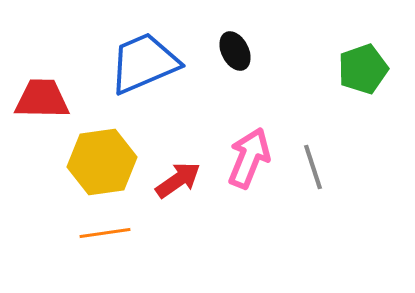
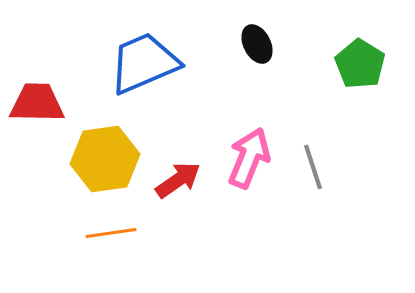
black ellipse: moved 22 px right, 7 px up
green pentagon: moved 3 px left, 5 px up; rotated 21 degrees counterclockwise
red trapezoid: moved 5 px left, 4 px down
yellow hexagon: moved 3 px right, 3 px up
orange line: moved 6 px right
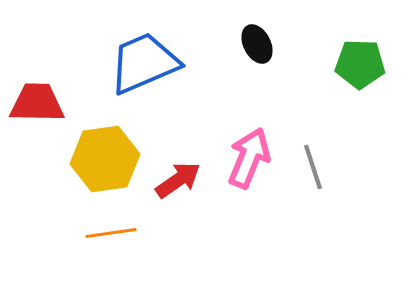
green pentagon: rotated 30 degrees counterclockwise
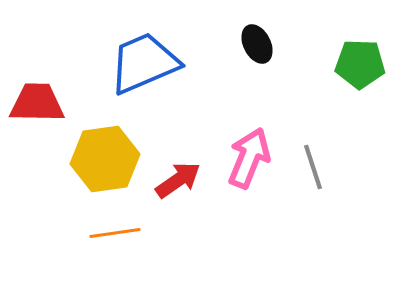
orange line: moved 4 px right
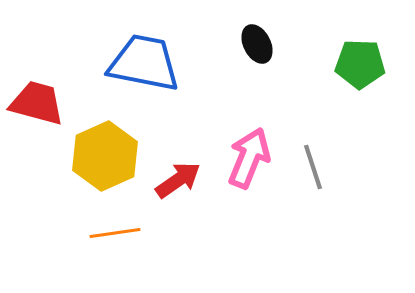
blue trapezoid: rotated 34 degrees clockwise
red trapezoid: rotated 14 degrees clockwise
yellow hexagon: moved 3 px up; rotated 16 degrees counterclockwise
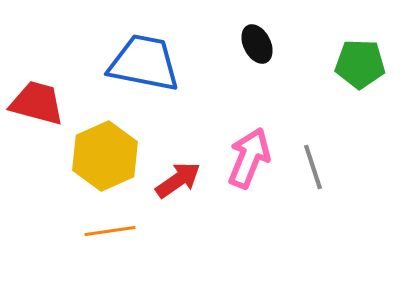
orange line: moved 5 px left, 2 px up
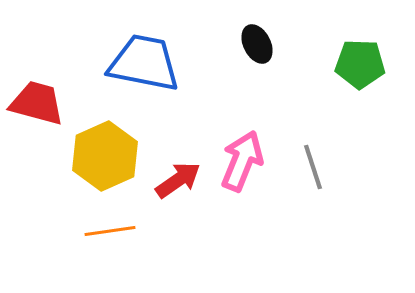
pink arrow: moved 7 px left, 3 px down
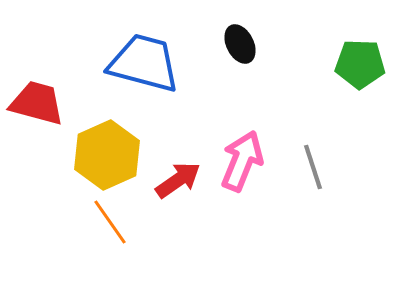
black ellipse: moved 17 px left
blue trapezoid: rotated 4 degrees clockwise
yellow hexagon: moved 2 px right, 1 px up
orange line: moved 9 px up; rotated 63 degrees clockwise
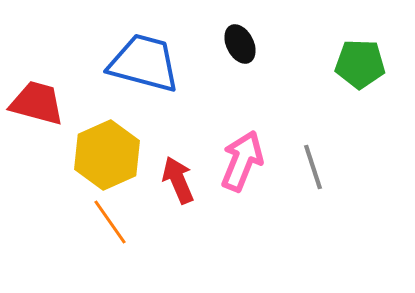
red arrow: rotated 78 degrees counterclockwise
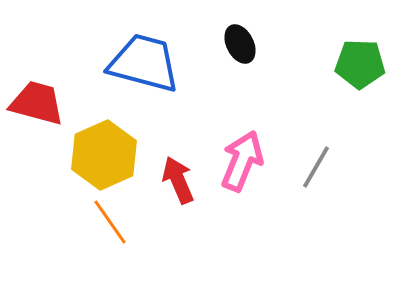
yellow hexagon: moved 3 px left
gray line: moved 3 px right; rotated 48 degrees clockwise
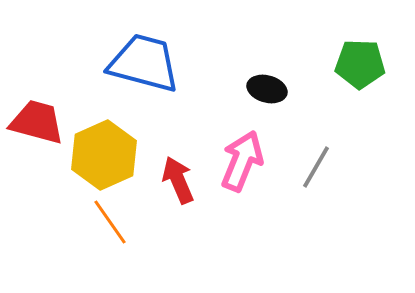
black ellipse: moved 27 px right, 45 px down; rotated 48 degrees counterclockwise
red trapezoid: moved 19 px down
